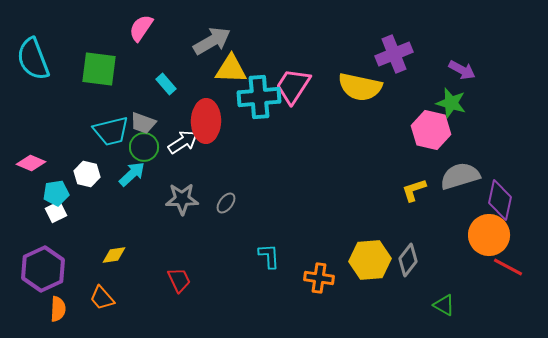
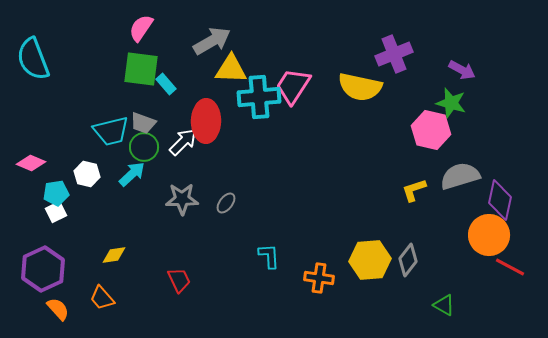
green square: moved 42 px right
white arrow: rotated 12 degrees counterclockwise
red line: moved 2 px right
orange semicircle: rotated 45 degrees counterclockwise
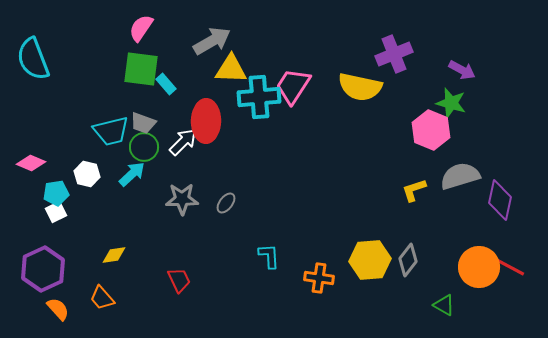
pink hexagon: rotated 9 degrees clockwise
orange circle: moved 10 px left, 32 px down
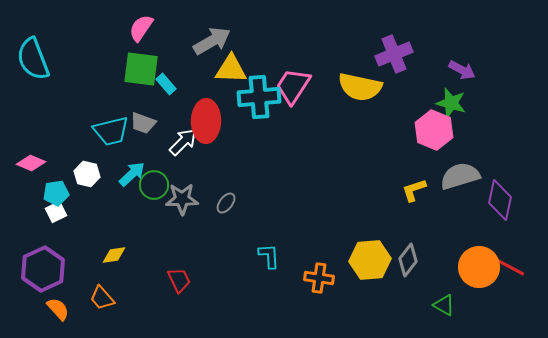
pink hexagon: moved 3 px right
green circle: moved 10 px right, 38 px down
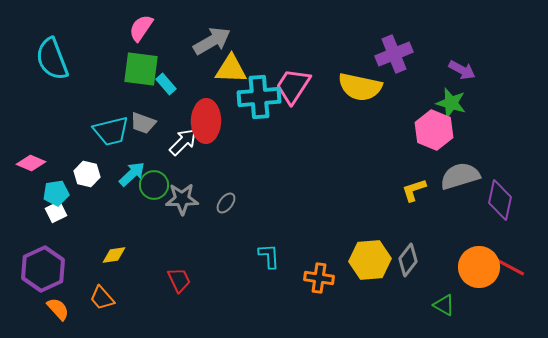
cyan semicircle: moved 19 px right
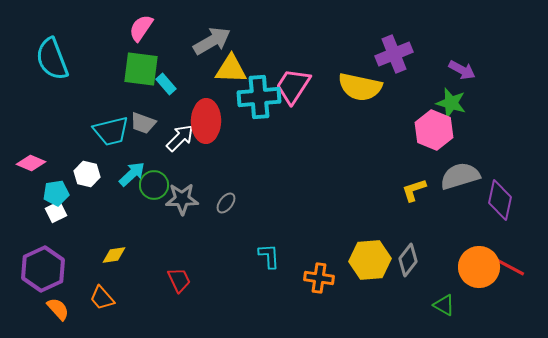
white arrow: moved 3 px left, 4 px up
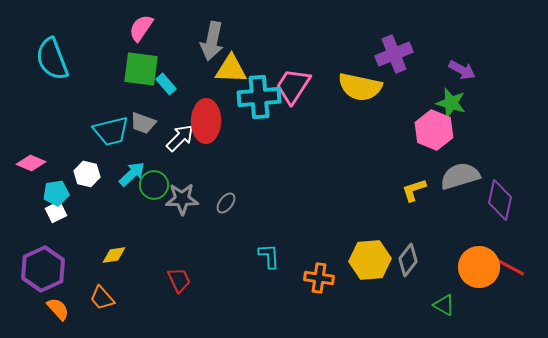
gray arrow: rotated 132 degrees clockwise
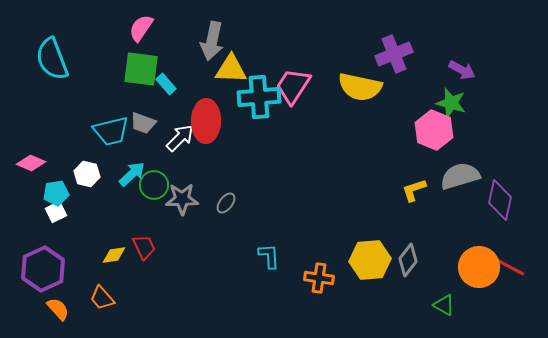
red trapezoid: moved 35 px left, 33 px up
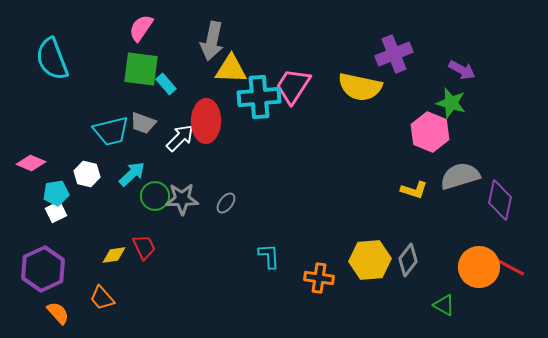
pink hexagon: moved 4 px left, 2 px down
green circle: moved 1 px right, 11 px down
yellow L-shape: rotated 144 degrees counterclockwise
orange semicircle: moved 4 px down
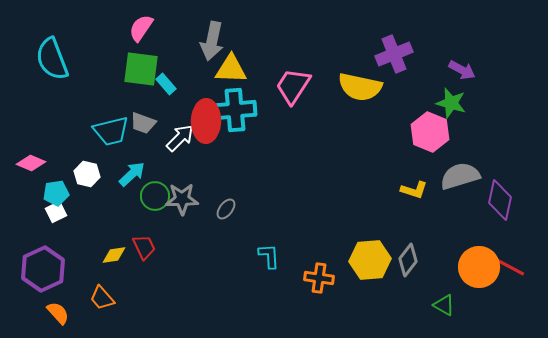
cyan cross: moved 24 px left, 13 px down
gray ellipse: moved 6 px down
